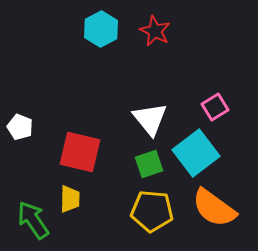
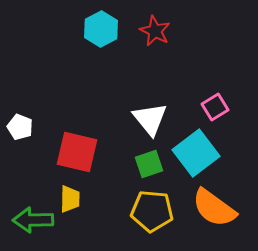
red square: moved 3 px left
green arrow: rotated 57 degrees counterclockwise
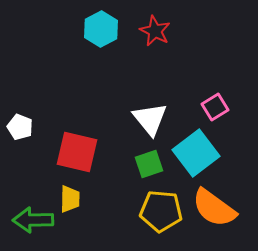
yellow pentagon: moved 9 px right
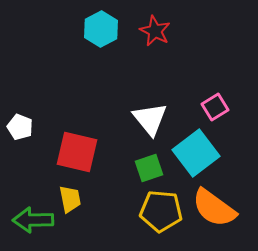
green square: moved 4 px down
yellow trapezoid: rotated 12 degrees counterclockwise
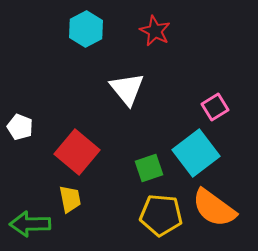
cyan hexagon: moved 15 px left
white triangle: moved 23 px left, 30 px up
red square: rotated 27 degrees clockwise
yellow pentagon: moved 4 px down
green arrow: moved 3 px left, 4 px down
